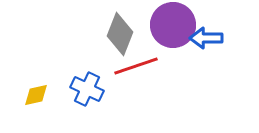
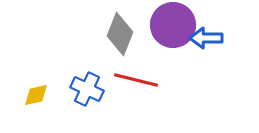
red line: moved 14 px down; rotated 33 degrees clockwise
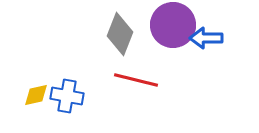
blue cross: moved 20 px left, 7 px down; rotated 16 degrees counterclockwise
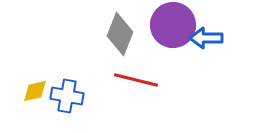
yellow diamond: moved 1 px left, 4 px up
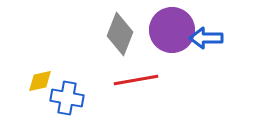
purple circle: moved 1 px left, 5 px down
red line: rotated 24 degrees counterclockwise
yellow diamond: moved 5 px right, 10 px up
blue cross: moved 2 px down
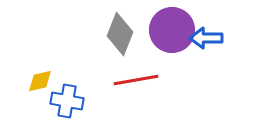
blue cross: moved 3 px down
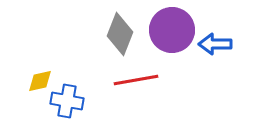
blue arrow: moved 9 px right, 6 px down
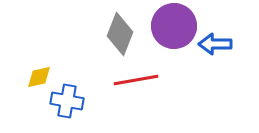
purple circle: moved 2 px right, 4 px up
yellow diamond: moved 1 px left, 4 px up
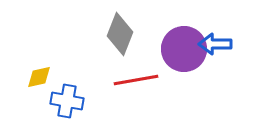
purple circle: moved 10 px right, 23 px down
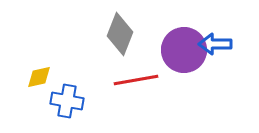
purple circle: moved 1 px down
